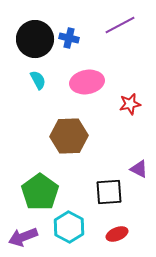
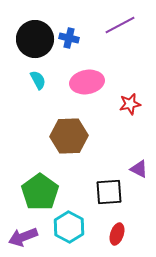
red ellipse: rotated 50 degrees counterclockwise
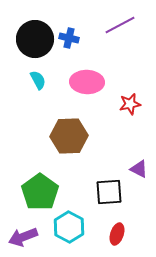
pink ellipse: rotated 12 degrees clockwise
